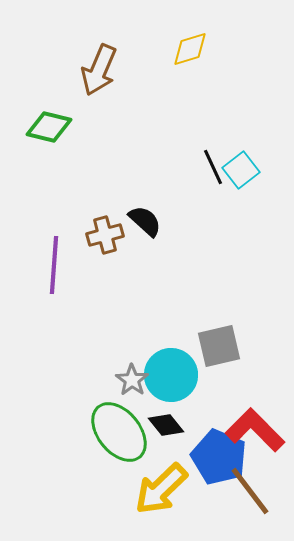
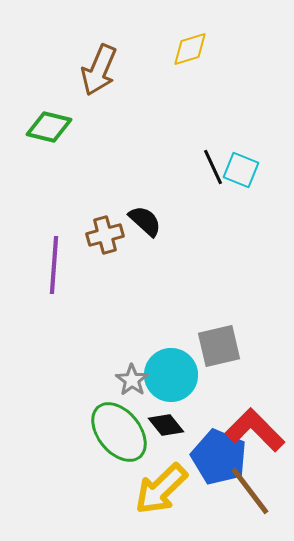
cyan square: rotated 30 degrees counterclockwise
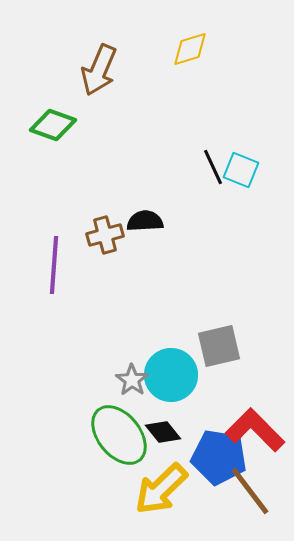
green diamond: moved 4 px right, 2 px up; rotated 6 degrees clockwise
black semicircle: rotated 45 degrees counterclockwise
black diamond: moved 3 px left, 7 px down
green ellipse: moved 3 px down
blue pentagon: rotated 14 degrees counterclockwise
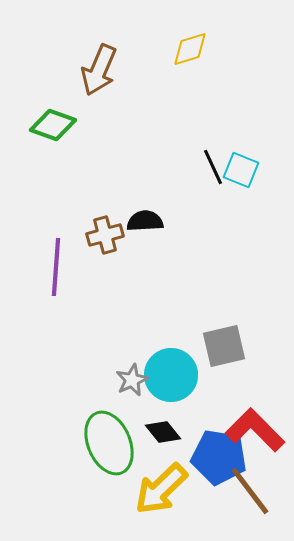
purple line: moved 2 px right, 2 px down
gray square: moved 5 px right
gray star: rotated 12 degrees clockwise
green ellipse: moved 10 px left, 8 px down; rotated 16 degrees clockwise
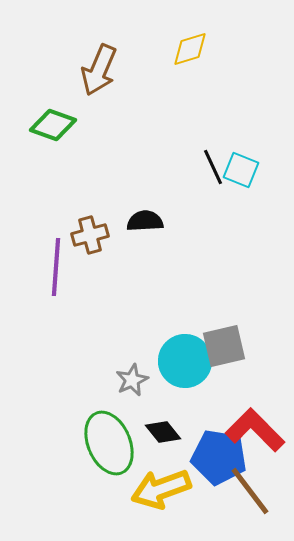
brown cross: moved 15 px left
cyan circle: moved 14 px right, 14 px up
yellow arrow: rotated 24 degrees clockwise
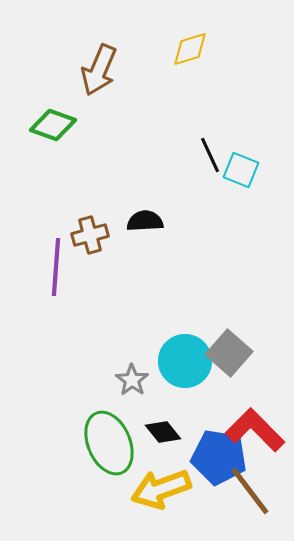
black line: moved 3 px left, 12 px up
gray square: moved 5 px right, 7 px down; rotated 36 degrees counterclockwise
gray star: rotated 12 degrees counterclockwise
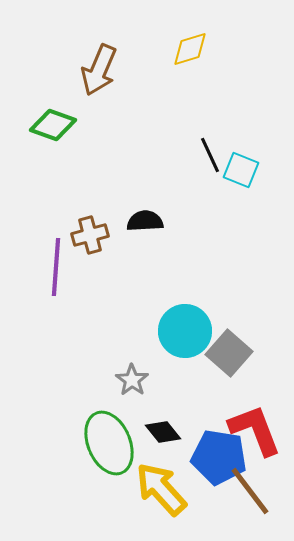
cyan circle: moved 30 px up
red L-shape: rotated 24 degrees clockwise
yellow arrow: rotated 68 degrees clockwise
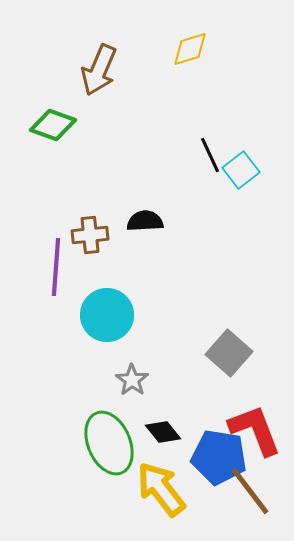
cyan square: rotated 30 degrees clockwise
brown cross: rotated 9 degrees clockwise
cyan circle: moved 78 px left, 16 px up
yellow arrow: rotated 4 degrees clockwise
